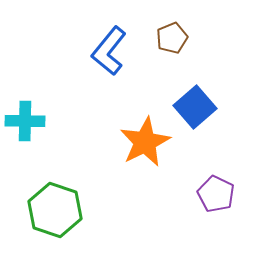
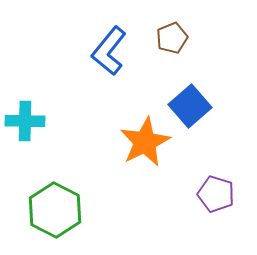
blue square: moved 5 px left, 1 px up
purple pentagon: rotated 9 degrees counterclockwise
green hexagon: rotated 8 degrees clockwise
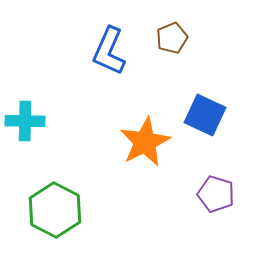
blue L-shape: rotated 15 degrees counterclockwise
blue square: moved 15 px right, 9 px down; rotated 24 degrees counterclockwise
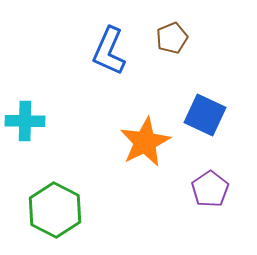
purple pentagon: moved 6 px left, 5 px up; rotated 21 degrees clockwise
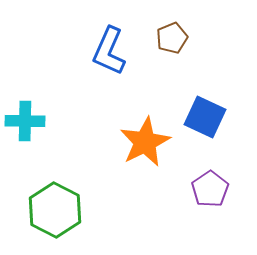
blue square: moved 2 px down
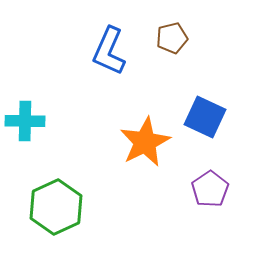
brown pentagon: rotated 8 degrees clockwise
green hexagon: moved 1 px right, 3 px up; rotated 8 degrees clockwise
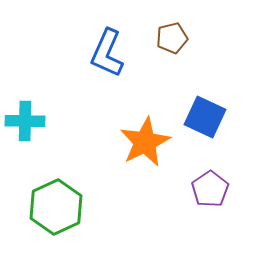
blue L-shape: moved 2 px left, 2 px down
